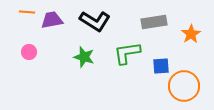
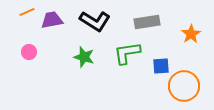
orange line: rotated 28 degrees counterclockwise
gray rectangle: moved 7 px left
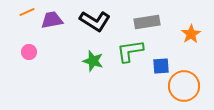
green L-shape: moved 3 px right, 2 px up
green star: moved 9 px right, 4 px down
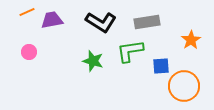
black L-shape: moved 6 px right, 1 px down
orange star: moved 6 px down
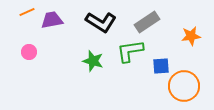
gray rectangle: rotated 25 degrees counterclockwise
orange star: moved 4 px up; rotated 24 degrees clockwise
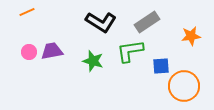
purple trapezoid: moved 31 px down
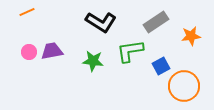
gray rectangle: moved 9 px right
green star: rotated 10 degrees counterclockwise
blue square: rotated 24 degrees counterclockwise
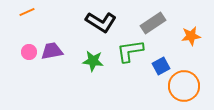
gray rectangle: moved 3 px left, 1 px down
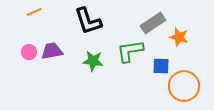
orange line: moved 7 px right
black L-shape: moved 13 px left, 1 px up; rotated 40 degrees clockwise
orange star: moved 12 px left, 1 px down; rotated 24 degrees clockwise
blue square: rotated 30 degrees clockwise
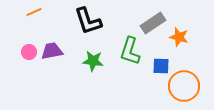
green L-shape: rotated 64 degrees counterclockwise
